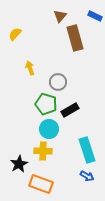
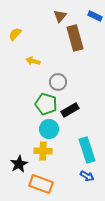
yellow arrow: moved 3 px right, 7 px up; rotated 56 degrees counterclockwise
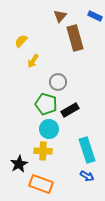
yellow semicircle: moved 6 px right, 7 px down
yellow arrow: rotated 72 degrees counterclockwise
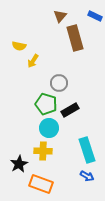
yellow semicircle: moved 2 px left, 5 px down; rotated 120 degrees counterclockwise
gray circle: moved 1 px right, 1 px down
cyan circle: moved 1 px up
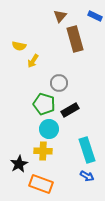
brown rectangle: moved 1 px down
green pentagon: moved 2 px left
cyan circle: moved 1 px down
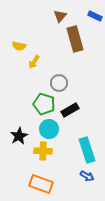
yellow arrow: moved 1 px right, 1 px down
black star: moved 28 px up
